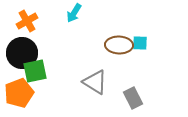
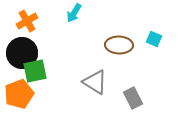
cyan square: moved 14 px right, 4 px up; rotated 21 degrees clockwise
orange pentagon: moved 1 px down
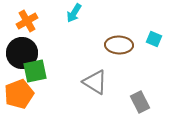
gray rectangle: moved 7 px right, 4 px down
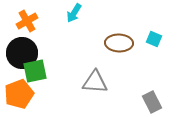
brown ellipse: moved 2 px up
gray triangle: rotated 28 degrees counterclockwise
gray rectangle: moved 12 px right
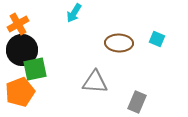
orange cross: moved 9 px left, 3 px down
cyan square: moved 3 px right
black circle: moved 3 px up
green square: moved 2 px up
orange pentagon: moved 1 px right, 2 px up
gray rectangle: moved 15 px left; rotated 50 degrees clockwise
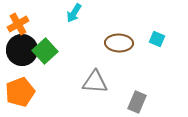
green square: moved 10 px right, 18 px up; rotated 30 degrees counterclockwise
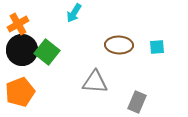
cyan square: moved 8 px down; rotated 28 degrees counterclockwise
brown ellipse: moved 2 px down
green square: moved 2 px right, 1 px down; rotated 10 degrees counterclockwise
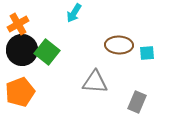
cyan square: moved 10 px left, 6 px down
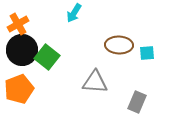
green square: moved 5 px down
orange pentagon: moved 1 px left, 3 px up
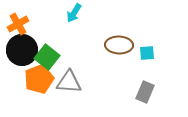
gray triangle: moved 26 px left
orange pentagon: moved 20 px right, 10 px up
gray rectangle: moved 8 px right, 10 px up
